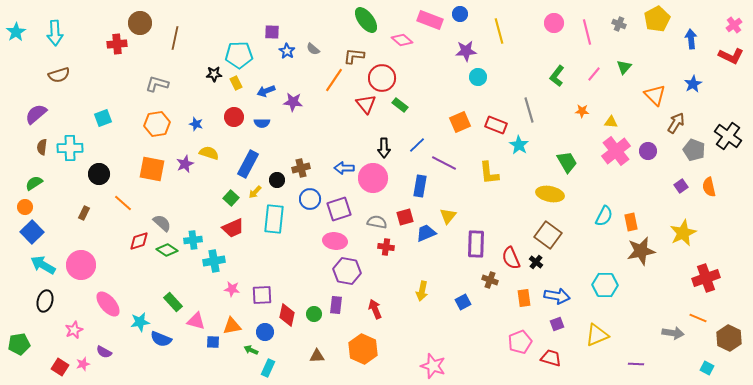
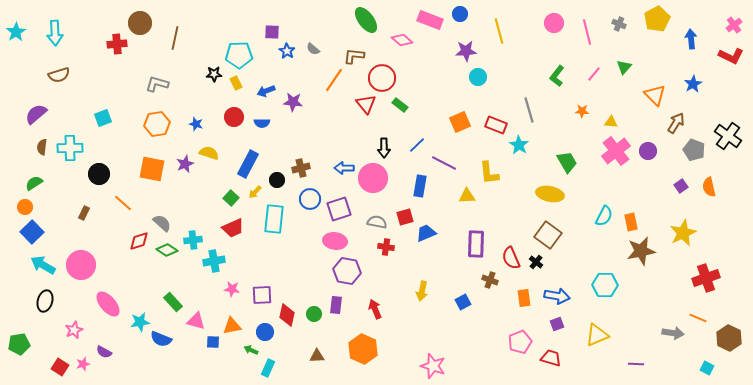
yellow triangle at (448, 216): moved 19 px right, 20 px up; rotated 48 degrees clockwise
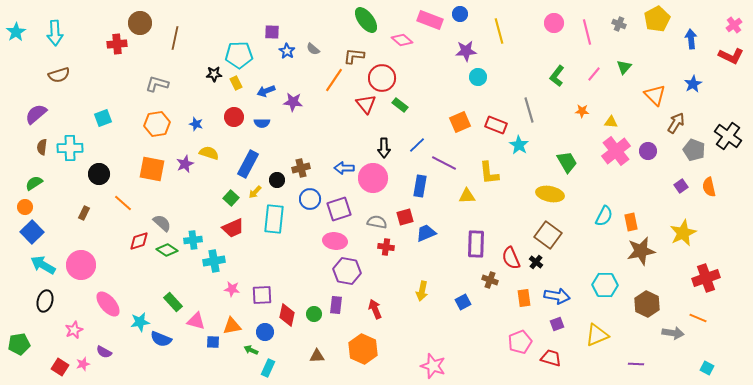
brown hexagon at (729, 338): moved 82 px left, 34 px up
